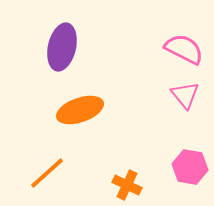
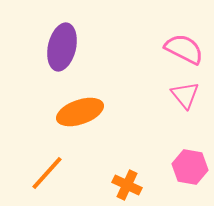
orange ellipse: moved 2 px down
orange line: rotated 6 degrees counterclockwise
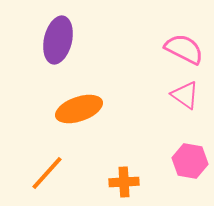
purple ellipse: moved 4 px left, 7 px up
pink triangle: rotated 16 degrees counterclockwise
orange ellipse: moved 1 px left, 3 px up
pink hexagon: moved 6 px up
orange cross: moved 3 px left, 3 px up; rotated 28 degrees counterclockwise
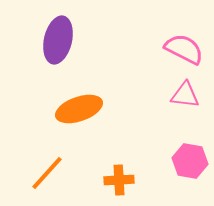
pink triangle: rotated 28 degrees counterclockwise
orange cross: moved 5 px left, 2 px up
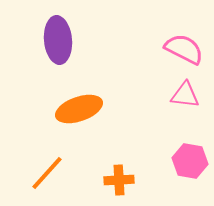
purple ellipse: rotated 18 degrees counterclockwise
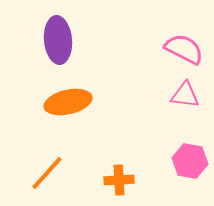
orange ellipse: moved 11 px left, 7 px up; rotated 6 degrees clockwise
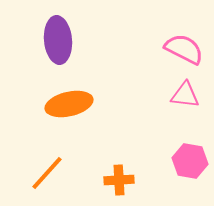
orange ellipse: moved 1 px right, 2 px down
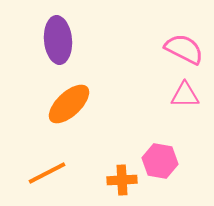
pink triangle: rotated 8 degrees counterclockwise
orange ellipse: rotated 30 degrees counterclockwise
pink hexagon: moved 30 px left
orange line: rotated 21 degrees clockwise
orange cross: moved 3 px right
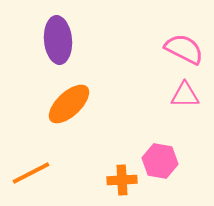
orange line: moved 16 px left
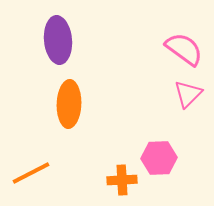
pink semicircle: rotated 9 degrees clockwise
pink triangle: moved 3 px right, 1 px up; rotated 44 degrees counterclockwise
orange ellipse: rotated 45 degrees counterclockwise
pink hexagon: moved 1 px left, 3 px up; rotated 12 degrees counterclockwise
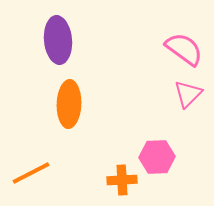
pink hexagon: moved 2 px left, 1 px up
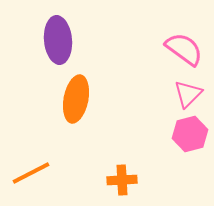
orange ellipse: moved 7 px right, 5 px up; rotated 9 degrees clockwise
pink hexagon: moved 33 px right, 23 px up; rotated 12 degrees counterclockwise
